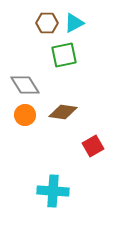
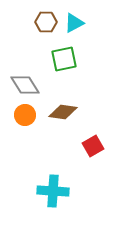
brown hexagon: moved 1 px left, 1 px up
green square: moved 4 px down
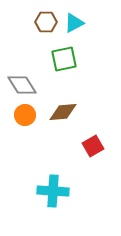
gray diamond: moved 3 px left
brown diamond: rotated 12 degrees counterclockwise
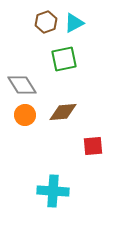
brown hexagon: rotated 20 degrees counterclockwise
red square: rotated 25 degrees clockwise
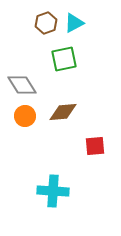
brown hexagon: moved 1 px down
orange circle: moved 1 px down
red square: moved 2 px right
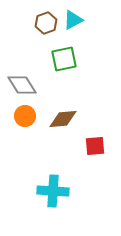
cyan triangle: moved 1 px left, 3 px up
brown diamond: moved 7 px down
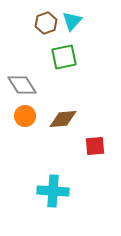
cyan triangle: moved 1 px left, 1 px down; rotated 20 degrees counterclockwise
green square: moved 2 px up
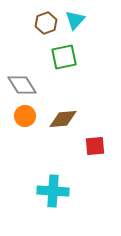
cyan triangle: moved 3 px right, 1 px up
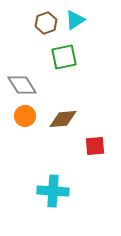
cyan triangle: rotated 15 degrees clockwise
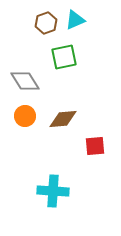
cyan triangle: rotated 10 degrees clockwise
gray diamond: moved 3 px right, 4 px up
